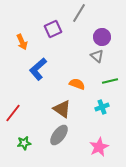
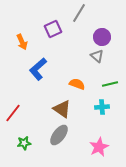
green line: moved 3 px down
cyan cross: rotated 16 degrees clockwise
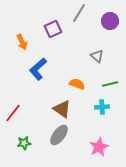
purple circle: moved 8 px right, 16 px up
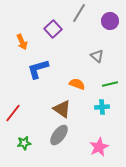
purple square: rotated 18 degrees counterclockwise
blue L-shape: rotated 25 degrees clockwise
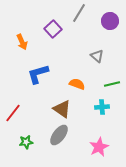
blue L-shape: moved 5 px down
green line: moved 2 px right
green star: moved 2 px right, 1 px up
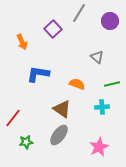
gray triangle: moved 1 px down
blue L-shape: rotated 25 degrees clockwise
red line: moved 5 px down
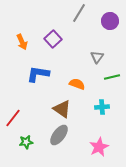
purple square: moved 10 px down
gray triangle: rotated 24 degrees clockwise
green line: moved 7 px up
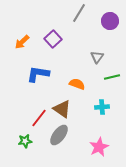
orange arrow: rotated 70 degrees clockwise
red line: moved 26 px right
green star: moved 1 px left, 1 px up
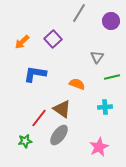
purple circle: moved 1 px right
blue L-shape: moved 3 px left
cyan cross: moved 3 px right
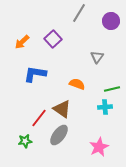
green line: moved 12 px down
